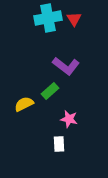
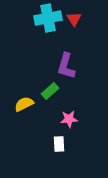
purple L-shape: rotated 68 degrees clockwise
pink star: rotated 18 degrees counterclockwise
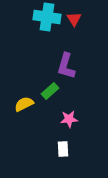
cyan cross: moved 1 px left, 1 px up; rotated 20 degrees clockwise
white rectangle: moved 4 px right, 5 px down
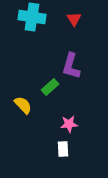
cyan cross: moved 15 px left
purple L-shape: moved 5 px right
green rectangle: moved 4 px up
yellow semicircle: moved 1 px left, 1 px down; rotated 72 degrees clockwise
pink star: moved 5 px down
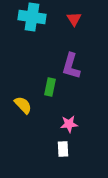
green rectangle: rotated 36 degrees counterclockwise
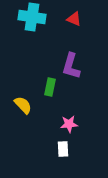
red triangle: rotated 35 degrees counterclockwise
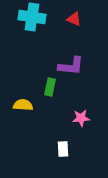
purple L-shape: rotated 100 degrees counterclockwise
yellow semicircle: rotated 42 degrees counterclockwise
pink star: moved 12 px right, 6 px up
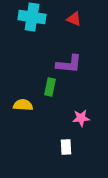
purple L-shape: moved 2 px left, 2 px up
white rectangle: moved 3 px right, 2 px up
